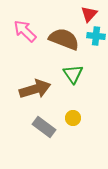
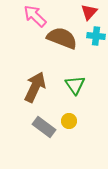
red triangle: moved 2 px up
pink arrow: moved 10 px right, 15 px up
brown semicircle: moved 2 px left, 1 px up
green triangle: moved 2 px right, 11 px down
brown arrow: moved 2 px up; rotated 48 degrees counterclockwise
yellow circle: moved 4 px left, 3 px down
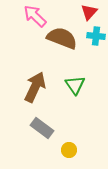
yellow circle: moved 29 px down
gray rectangle: moved 2 px left, 1 px down
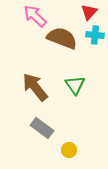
cyan cross: moved 1 px left, 1 px up
brown arrow: rotated 64 degrees counterclockwise
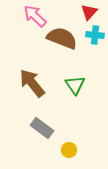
brown arrow: moved 3 px left, 4 px up
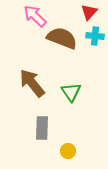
cyan cross: moved 1 px down
green triangle: moved 4 px left, 7 px down
gray rectangle: rotated 55 degrees clockwise
yellow circle: moved 1 px left, 1 px down
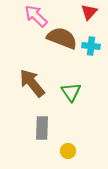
pink arrow: moved 1 px right
cyan cross: moved 4 px left, 10 px down
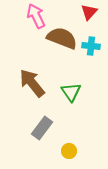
pink arrow: rotated 20 degrees clockwise
gray rectangle: rotated 35 degrees clockwise
yellow circle: moved 1 px right
